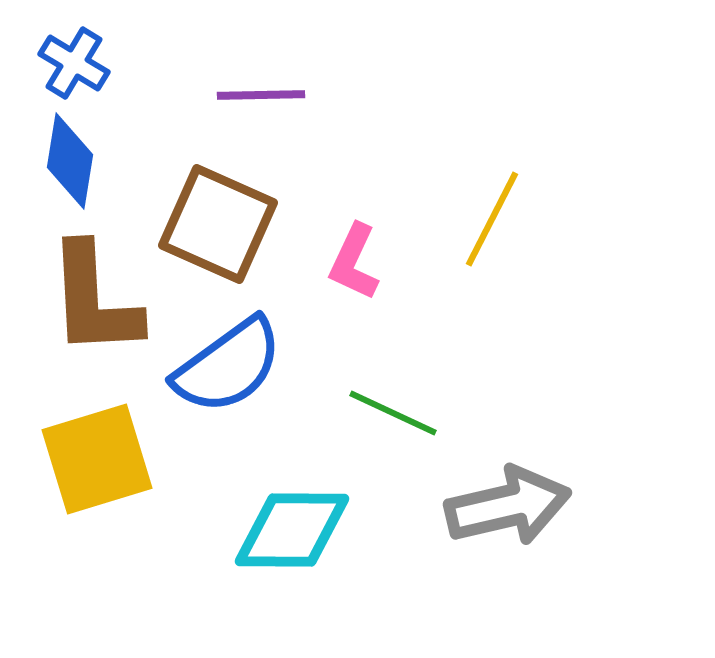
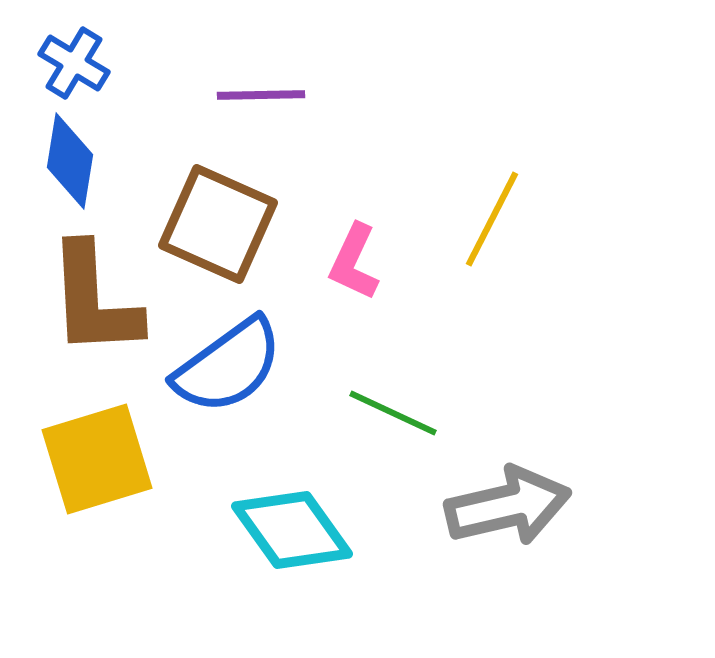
cyan diamond: rotated 54 degrees clockwise
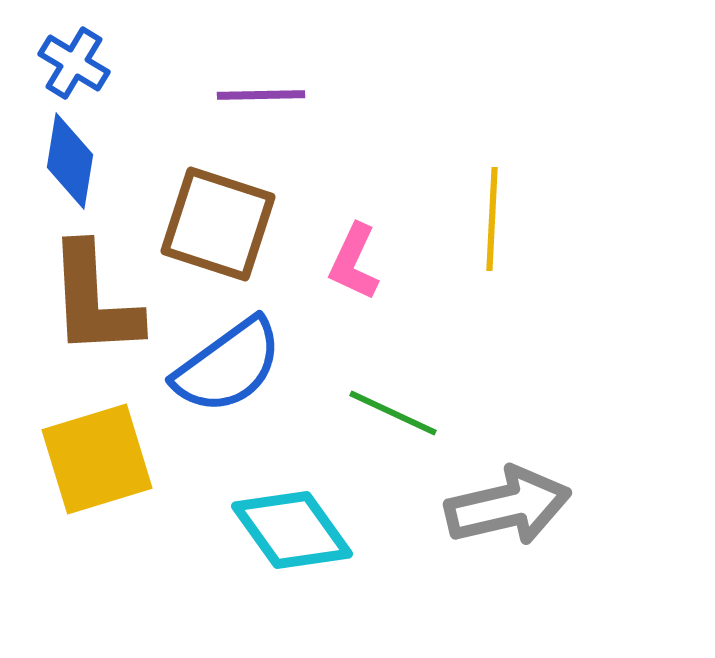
yellow line: rotated 24 degrees counterclockwise
brown square: rotated 6 degrees counterclockwise
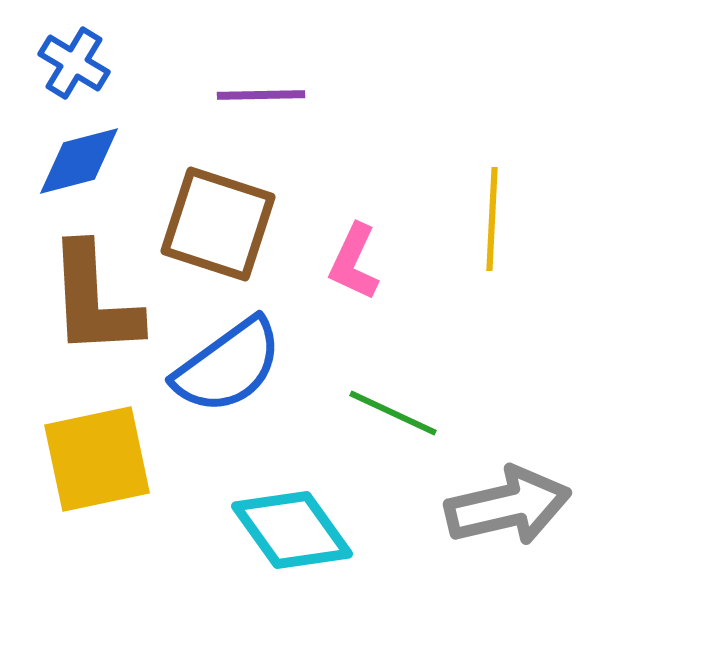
blue diamond: moved 9 px right; rotated 66 degrees clockwise
yellow square: rotated 5 degrees clockwise
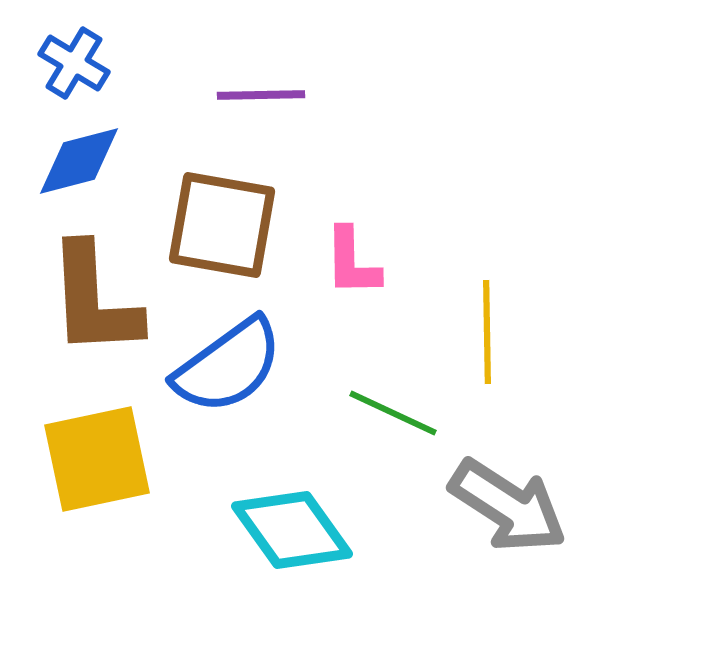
yellow line: moved 5 px left, 113 px down; rotated 4 degrees counterclockwise
brown square: moved 4 px right, 1 px down; rotated 8 degrees counterclockwise
pink L-shape: moved 2 px left; rotated 26 degrees counterclockwise
gray arrow: rotated 46 degrees clockwise
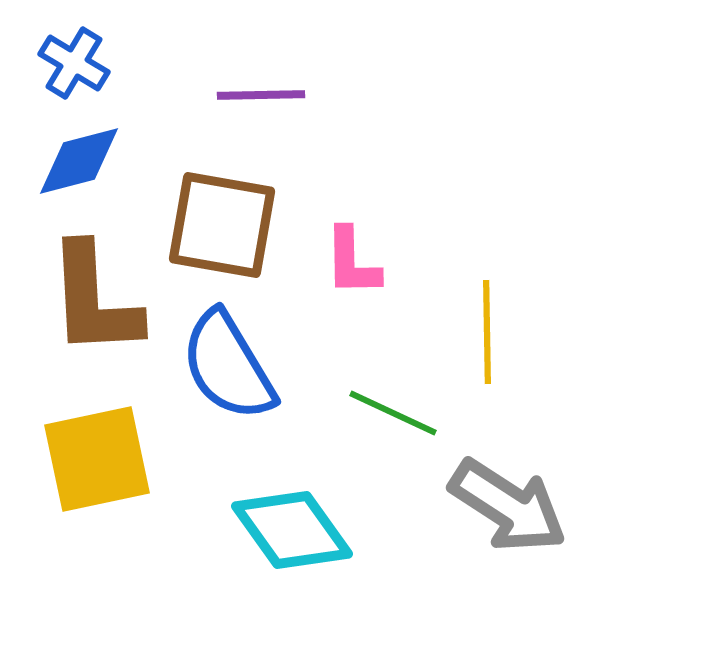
blue semicircle: rotated 95 degrees clockwise
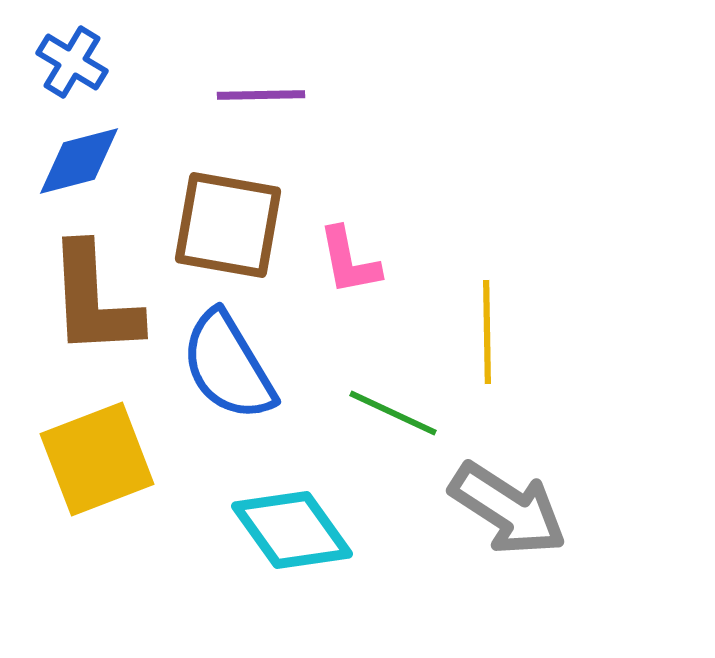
blue cross: moved 2 px left, 1 px up
brown square: moved 6 px right
pink L-shape: moved 3 px left, 1 px up; rotated 10 degrees counterclockwise
yellow square: rotated 9 degrees counterclockwise
gray arrow: moved 3 px down
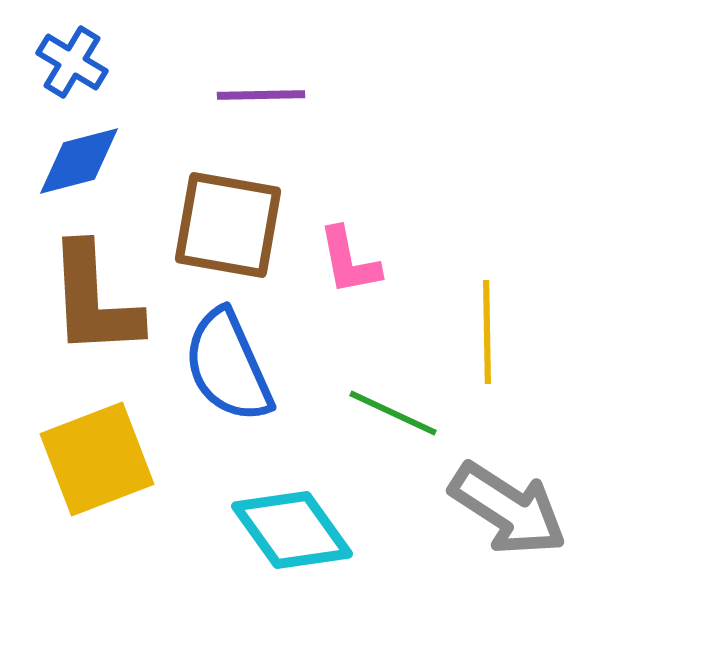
blue semicircle: rotated 7 degrees clockwise
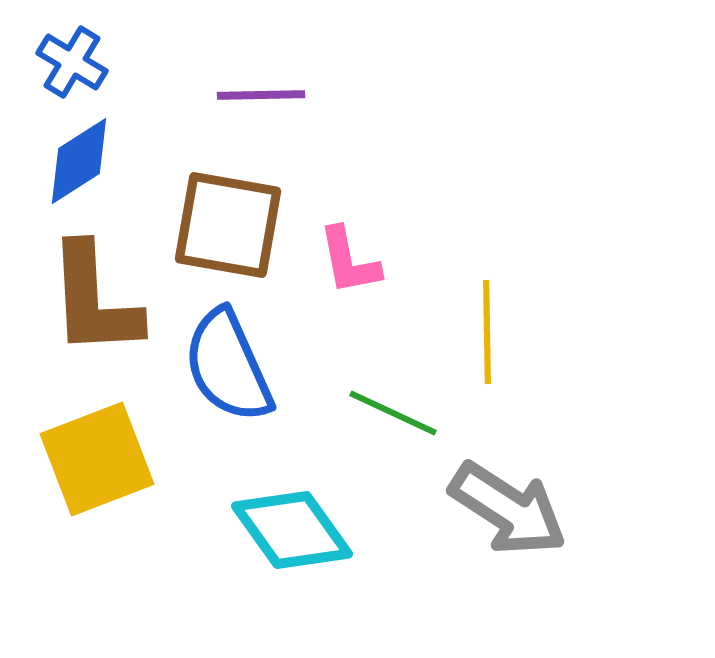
blue diamond: rotated 18 degrees counterclockwise
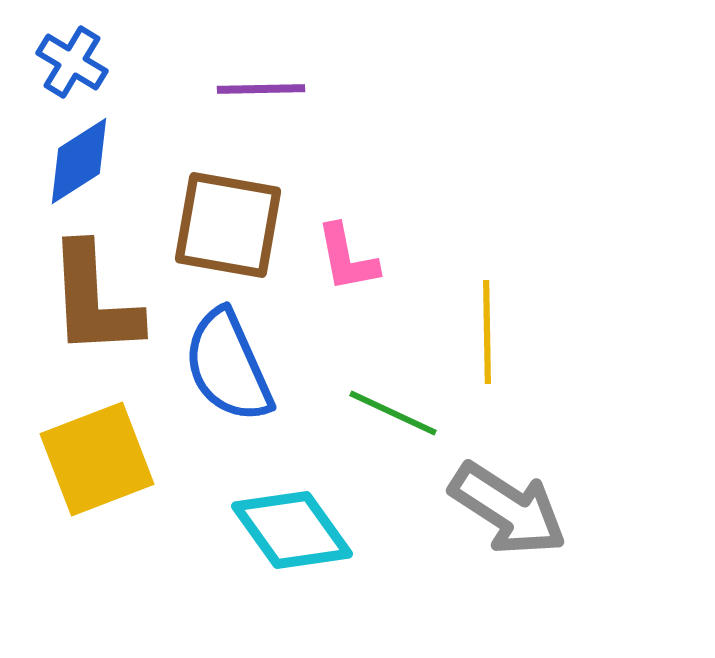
purple line: moved 6 px up
pink L-shape: moved 2 px left, 3 px up
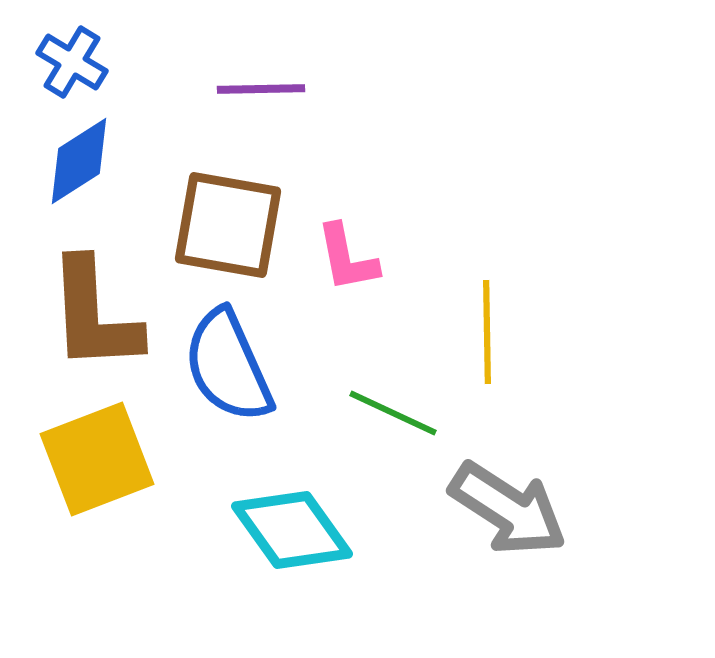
brown L-shape: moved 15 px down
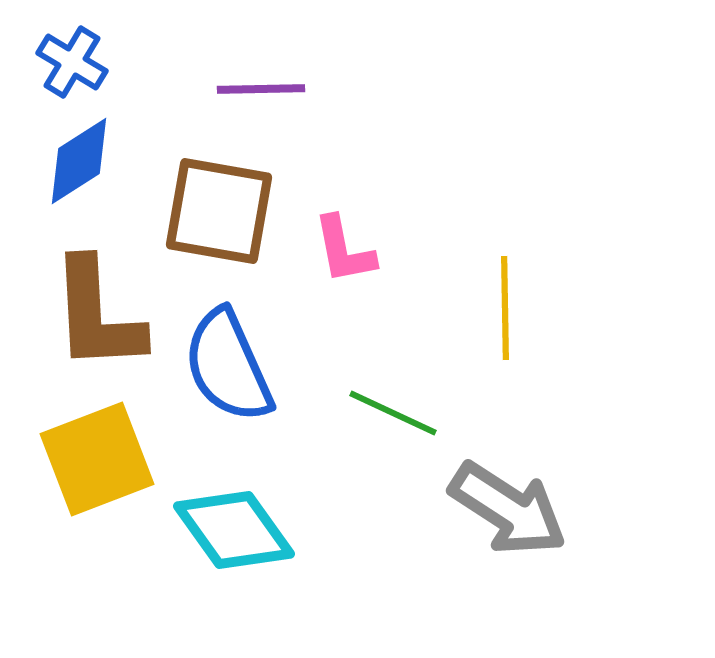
brown square: moved 9 px left, 14 px up
pink L-shape: moved 3 px left, 8 px up
brown L-shape: moved 3 px right
yellow line: moved 18 px right, 24 px up
cyan diamond: moved 58 px left
